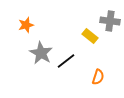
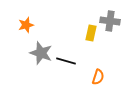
yellow rectangle: moved 1 px right, 3 px up; rotated 63 degrees clockwise
gray star: rotated 10 degrees counterclockwise
black line: rotated 54 degrees clockwise
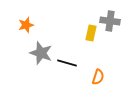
black line: moved 1 px right, 2 px down
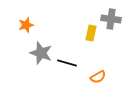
gray cross: moved 1 px right, 2 px up
orange semicircle: rotated 42 degrees clockwise
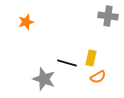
gray cross: moved 3 px left, 3 px up
orange star: moved 3 px up
yellow rectangle: moved 25 px down
gray star: moved 3 px right, 26 px down
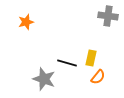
orange semicircle: rotated 21 degrees counterclockwise
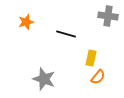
black line: moved 1 px left, 29 px up
